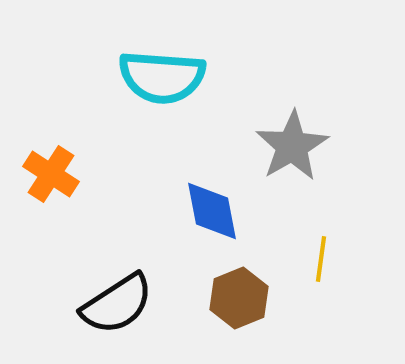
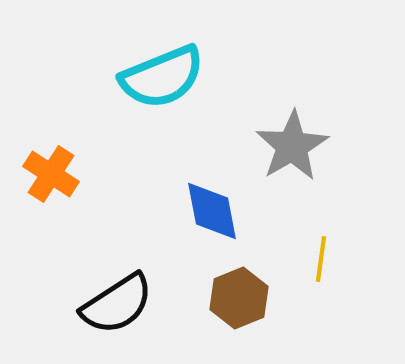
cyan semicircle: rotated 26 degrees counterclockwise
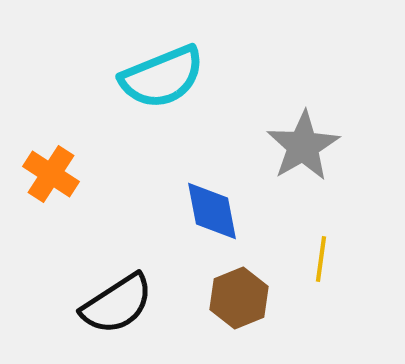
gray star: moved 11 px right
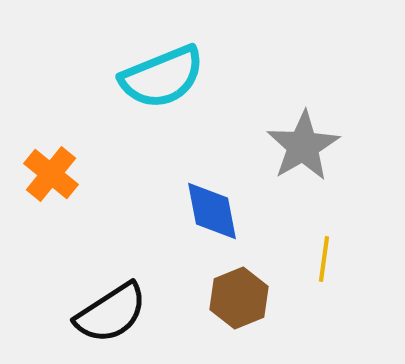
orange cross: rotated 6 degrees clockwise
yellow line: moved 3 px right
black semicircle: moved 6 px left, 9 px down
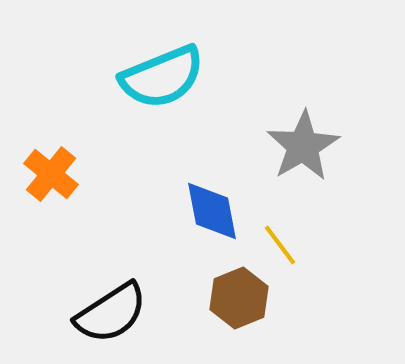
yellow line: moved 44 px left, 14 px up; rotated 45 degrees counterclockwise
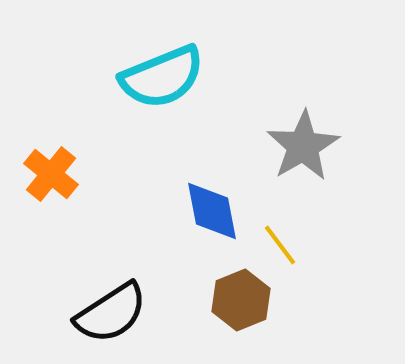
brown hexagon: moved 2 px right, 2 px down
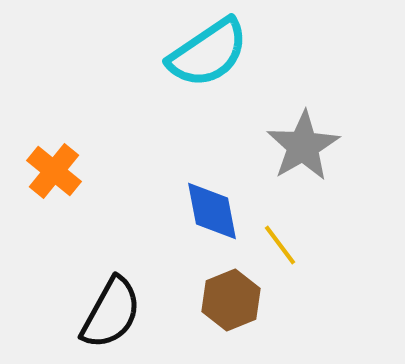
cyan semicircle: moved 46 px right, 24 px up; rotated 12 degrees counterclockwise
orange cross: moved 3 px right, 3 px up
brown hexagon: moved 10 px left
black semicircle: rotated 28 degrees counterclockwise
